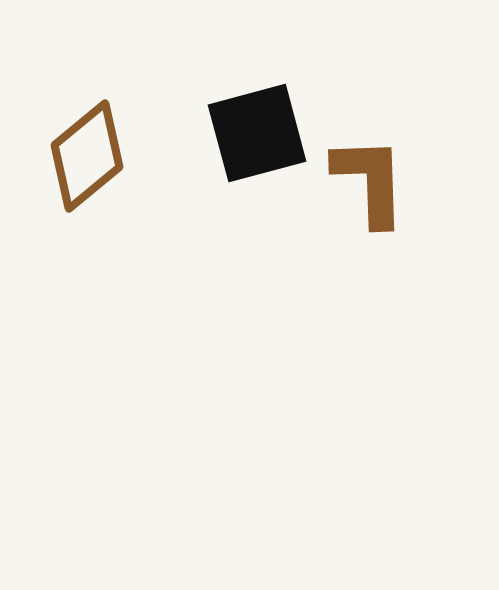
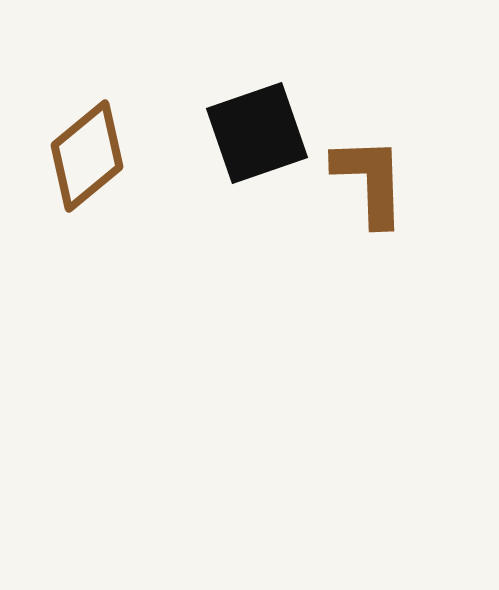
black square: rotated 4 degrees counterclockwise
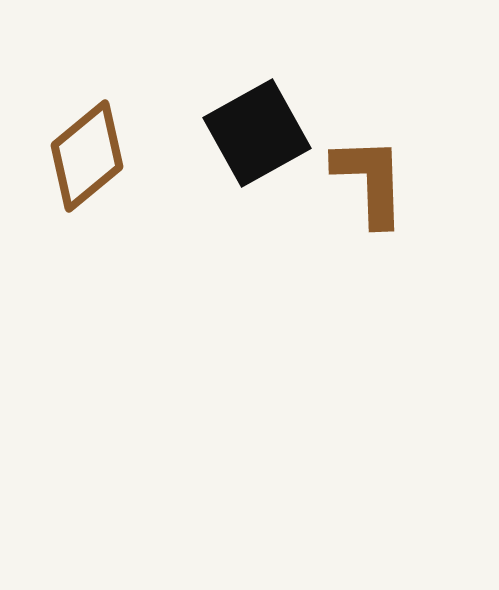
black square: rotated 10 degrees counterclockwise
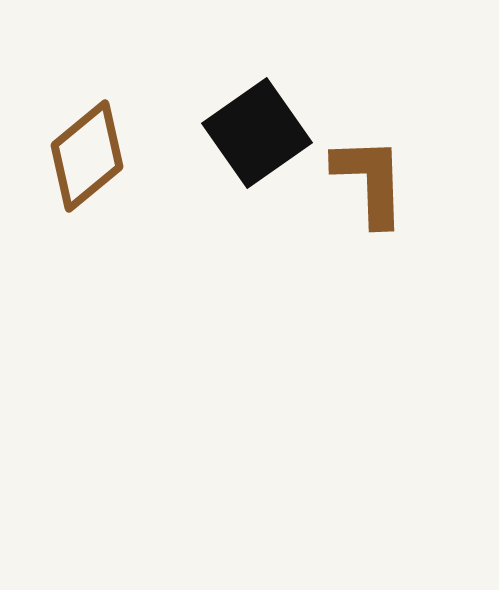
black square: rotated 6 degrees counterclockwise
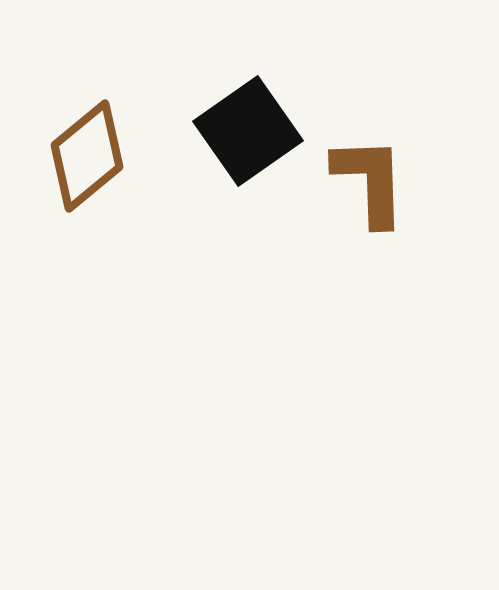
black square: moved 9 px left, 2 px up
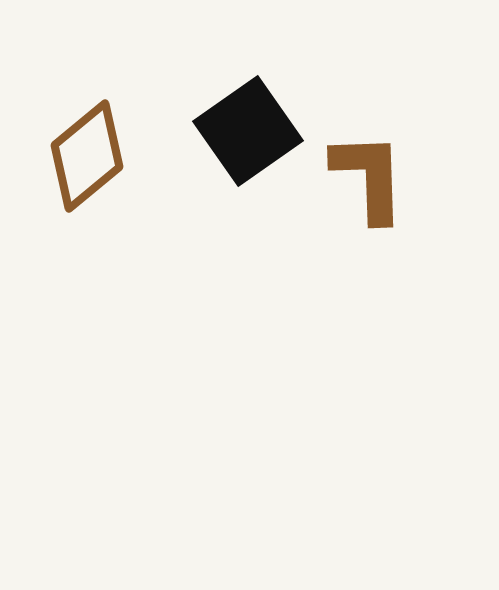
brown L-shape: moved 1 px left, 4 px up
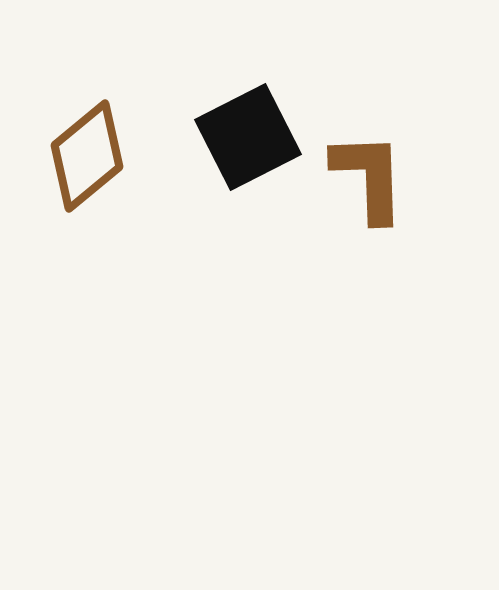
black square: moved 6 px down; rotated 8 degrees clockwise
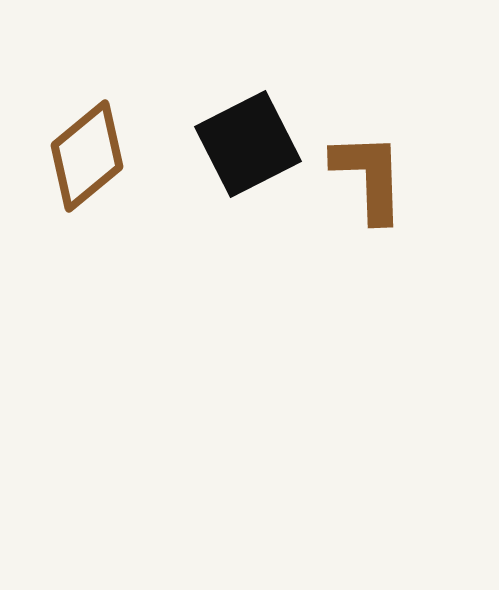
black square: moved 7 px down
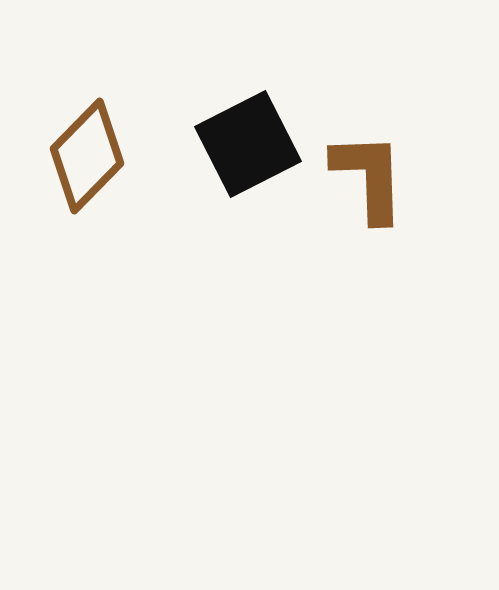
brown diamond: rotated 6 degrees counterclockwise
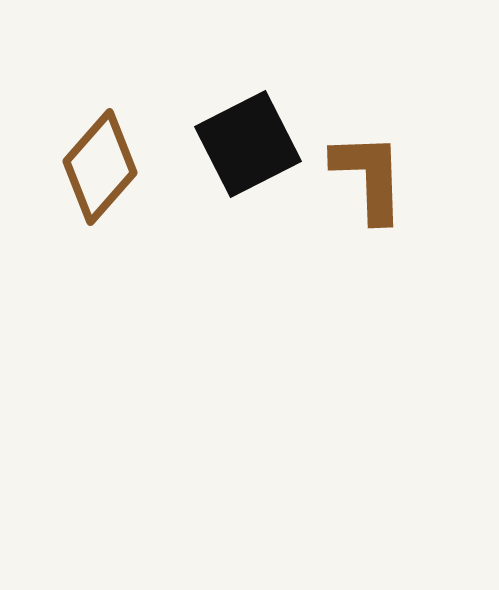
brown diamond: moved 13 px right, 11 px down; rotated 3 degrees counterclockwise
